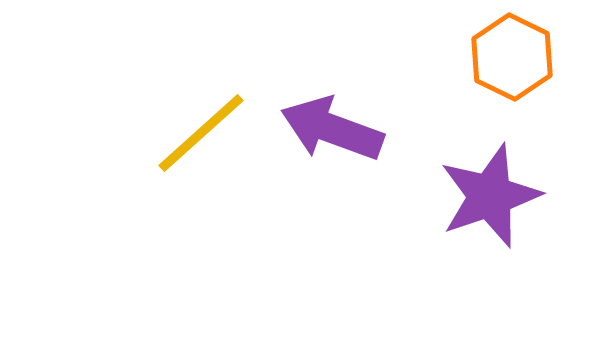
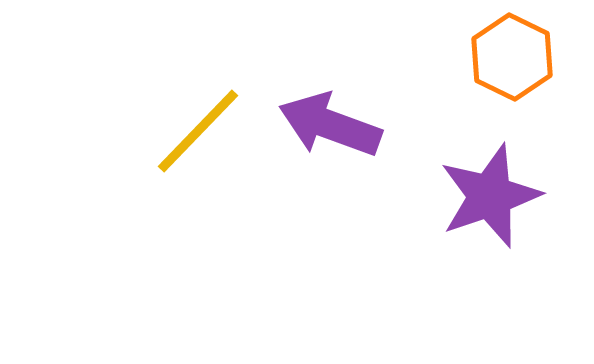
purple arrow: moved 2 px left, 4 px up
yellow line: moved 3 px left, 2 px up; rotated 4 degrees counterclockwise
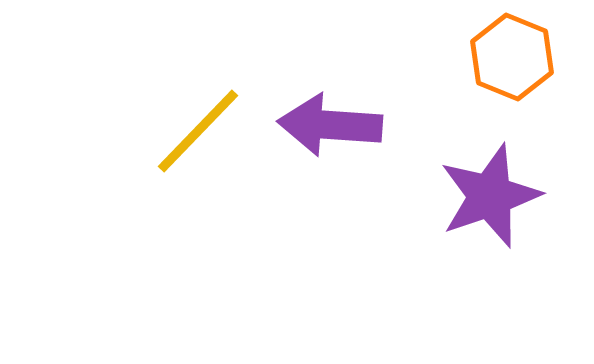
orange hexagon: rotated 4 degrees counterclockwise
purple arrow: rotated 16 degrees counterclockwise
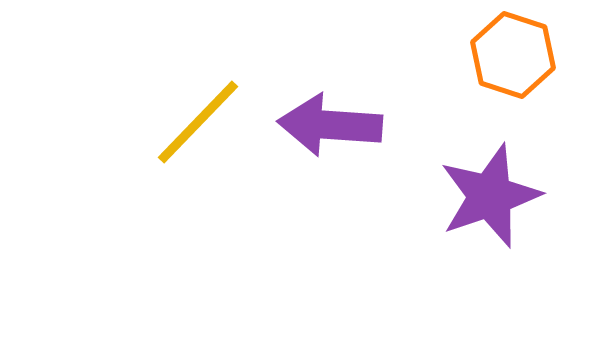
orange hexagon: moved 1 px right, 2 px up; rotated 4 degrees counterclockwise
yellow line: moved 9 px up
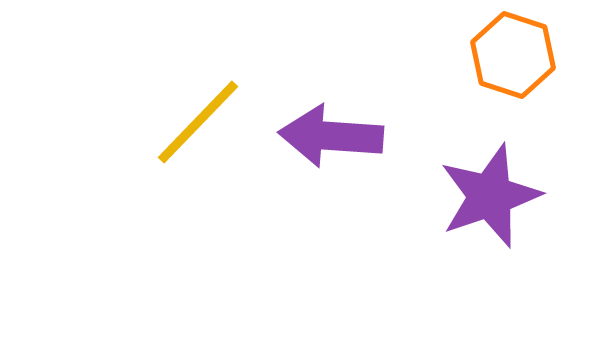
purple arrow: moved 1 px right, 11 px down
